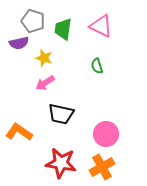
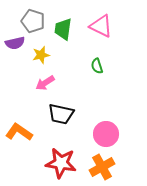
purple semicircle: moved 4 px left
yellow star: moved 3 px left, 3 px up; rotated 30 degrees counterclockwise
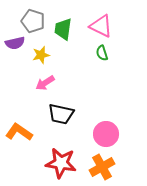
green semicircle: moved 5 px right, 13 px up
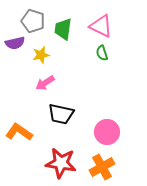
pink circle: moved 1 px right, 2 px up
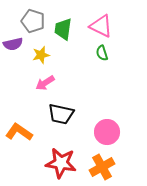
purple semicircle: moved 2 px left, 1 px down
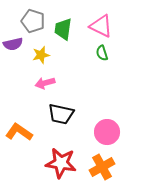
pink arrow: rotated 18 degrees clockwise
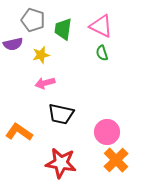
gray pentagon: moved 1 px up
orange cross: moved 14 px right, 7 px up; rotated 15 degrees counterclockwise
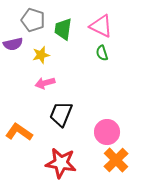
black trapezoid: rotated 100 degrees clockwise
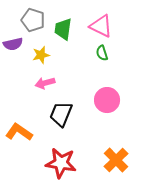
pink circle: moved 32 px up
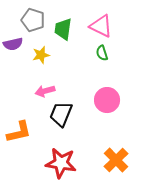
pink arrow: moved 8 px down
orange L-shape: rotated 132 degrees clockwise
